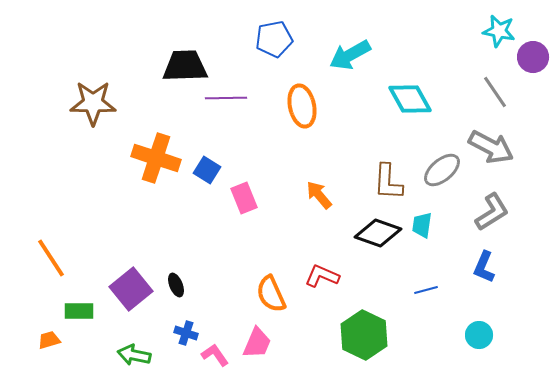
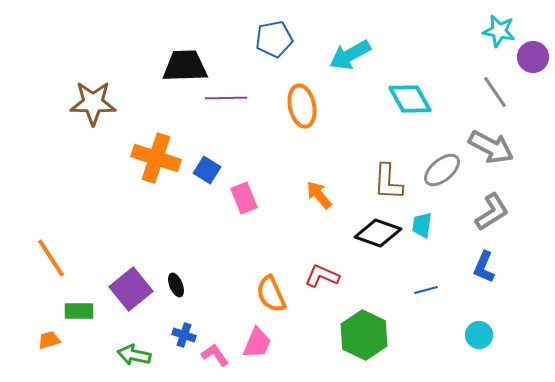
blue cross: moved 2 px left, 2 px down
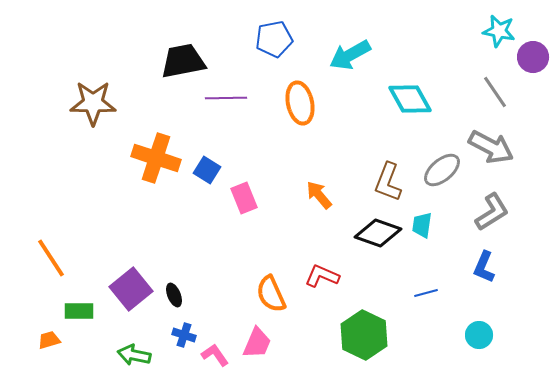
black trapezoid: moved 2 px left, 5 px up; rotated 9 degrees counterclockwise
orange ellipse: moved 2 px left, 3 px up
brown L-shape: rotated 18 degrees clockwise
black ellipse: moved 2 px left, 10 px down
blue line: moved 3 px down
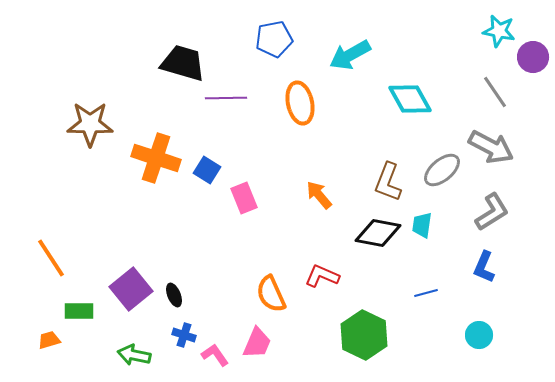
black trapezoid: moved 2 px down; rotated 27 degrees clockwise
brown star: moved 3 px left, 21 px down
black diamond: rotated 9 degrees counterclockwise
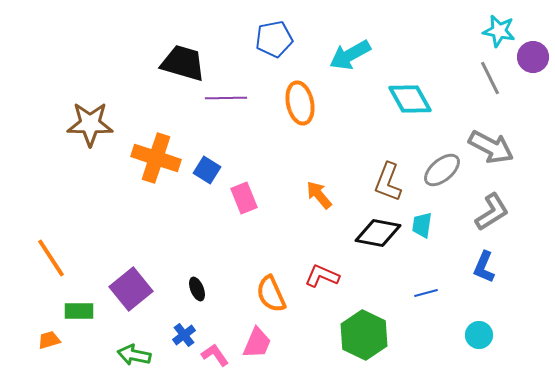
gray line: moved 5 px left, 14 px up; rotated 8 degrees clockwise
black ellipse: moved 23 px right, 6 px up
blue cross: rotated 35 degrees clockwise
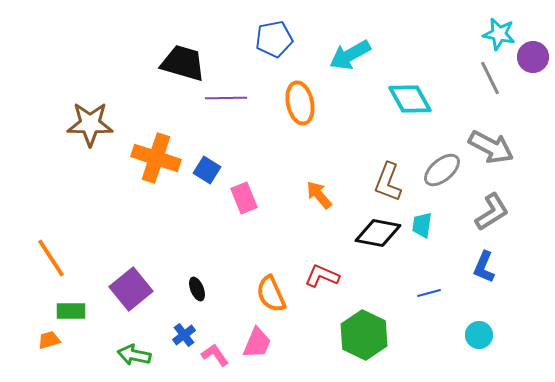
cyan star: moved 3 px down
blue line: moved 3 px right
green rectangle: moved 8 px left
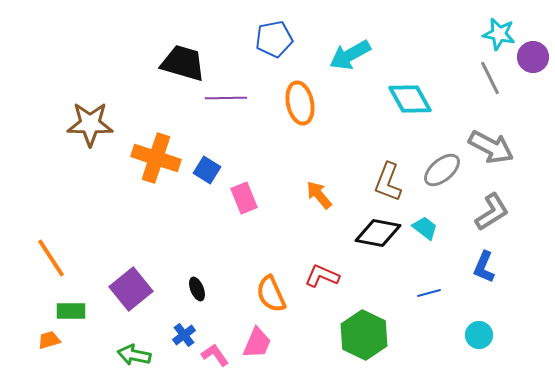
cyan trapezoid: moved 3 px right, 3 px down; rotated 120 degrees clockwise
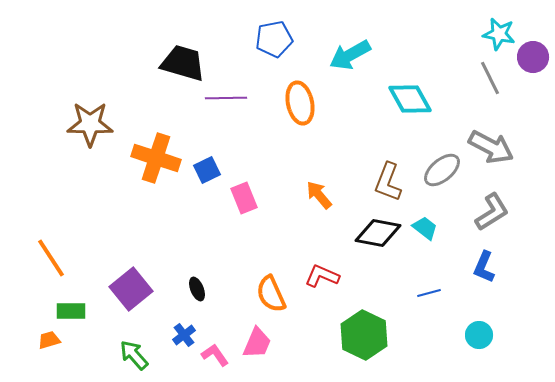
blue square: rotated 32 degrees clockwise
green arrow: rotated 36 degrees clockwise
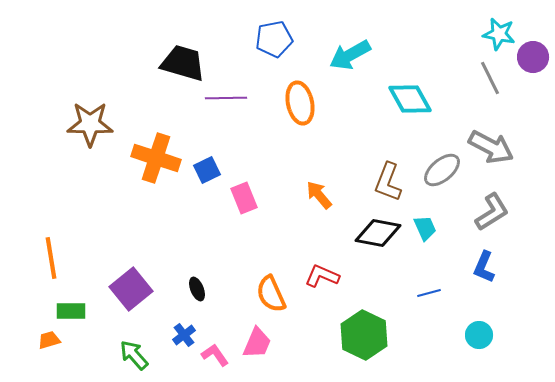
cyan trapezoid: rotated 28 degrees clockwise
orange line: rotated 24 degrees clockwise
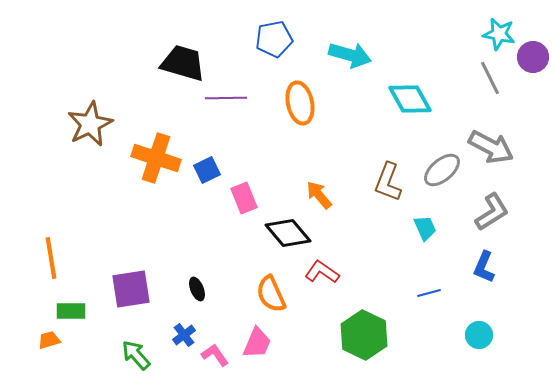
cyan arrow: rotated 135 degrees counterclockwise
brown star: rotated 27 degrees counterclockwise
black diamond: moved 90 px left; rotated 39 degrees clockwise
red L-shape: moved 4 px up; rotated 12 degrees clockwise
purple square: rotated 30 degrees clockwise
green arrow: moved 2 px right
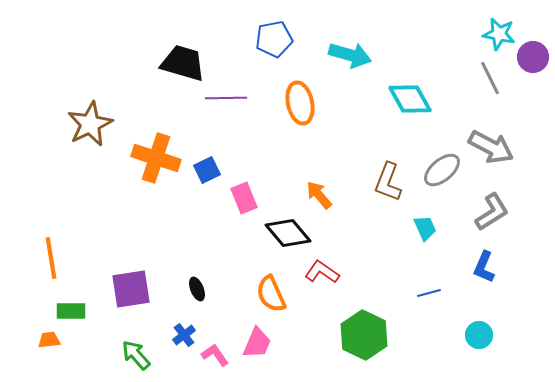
orange trapezoid: rotated 10 degrees clockwise
